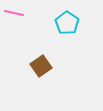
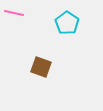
brown square: moved 1 px down; rotated 35 degrees counterclockwise
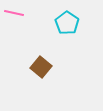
brown square: rotated 20 degrees clockwise
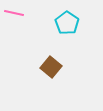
brown square: moved 10 px right
